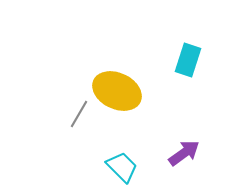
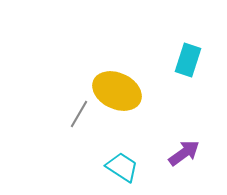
cyan trapezoid: rotated 12 degrees counterclockwise
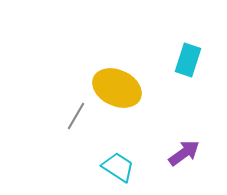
yellow ellipse: moved 3 px up
gray line: moved 3 px left, 2 px down
cyan trapezoid: moved 4 px left
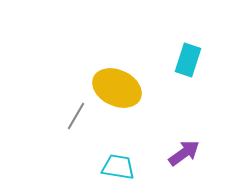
cyan trapezoid: rotated 24 degrees counterclockwise
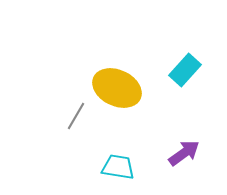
cyan rectangle: moved 3 px left, 10 px down; rotated 24 degrees clockwise
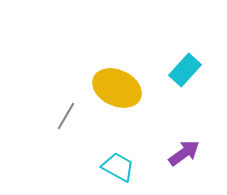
gray line: moved 10 px left
cyan trapezoid: rotated 20 degrees clockwise
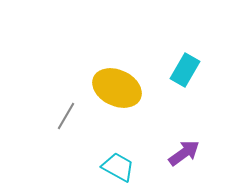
cyan rectangle: rotated 12 degrees counterclockwise
